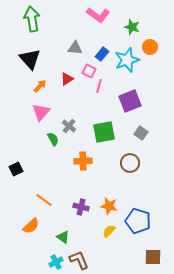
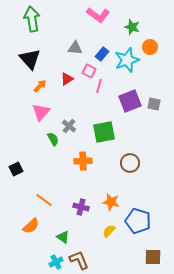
gray square: moved 13 px right, 29 px up; rotated 24 degrees counterclockwise
orange star: moved 2 px right, 4 px up
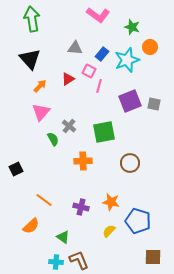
red triangle: moved 1 px right
cyan cross: rotated 32 degrees clockwise
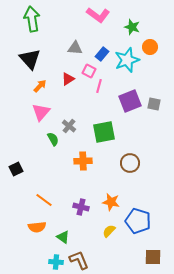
orange semicircle: moved 6 px right, 1 px down; rotated 36 degrees clockwise
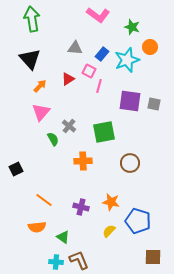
purple square: rotated 30 degrees clockwise
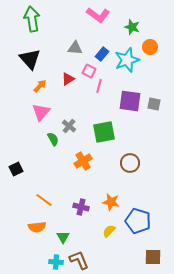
orange cross: rotated 30 degrees counterclockwise
green triangle: rotated 24 degrees clockwise
